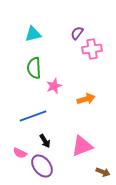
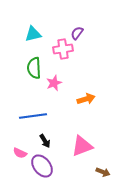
pink cross: moved 29 px left
pink star: moved 3 px up
blue line: rotated 12 degrees clockwise
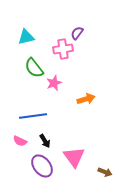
cyan triangle: moved 7 px left, 3 px down
green semicircle: rotated 35 degrees counterclockwise
pink triangle: moved 8 px left, 11 px down; rotated 45 degrees counterclockwise
pink semicircle: moved 12 px up
brown arrow: moved 2 px right
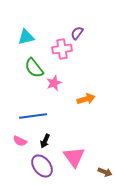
pink cross: moved 1 px left
black arrow: rotated 56 degrees clockwise
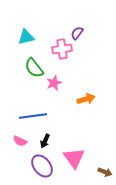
pink triangle: moved 1 px down
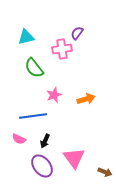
pink star: moved 12 px down
pink semicircle: moved 1 px left, 2 px up
